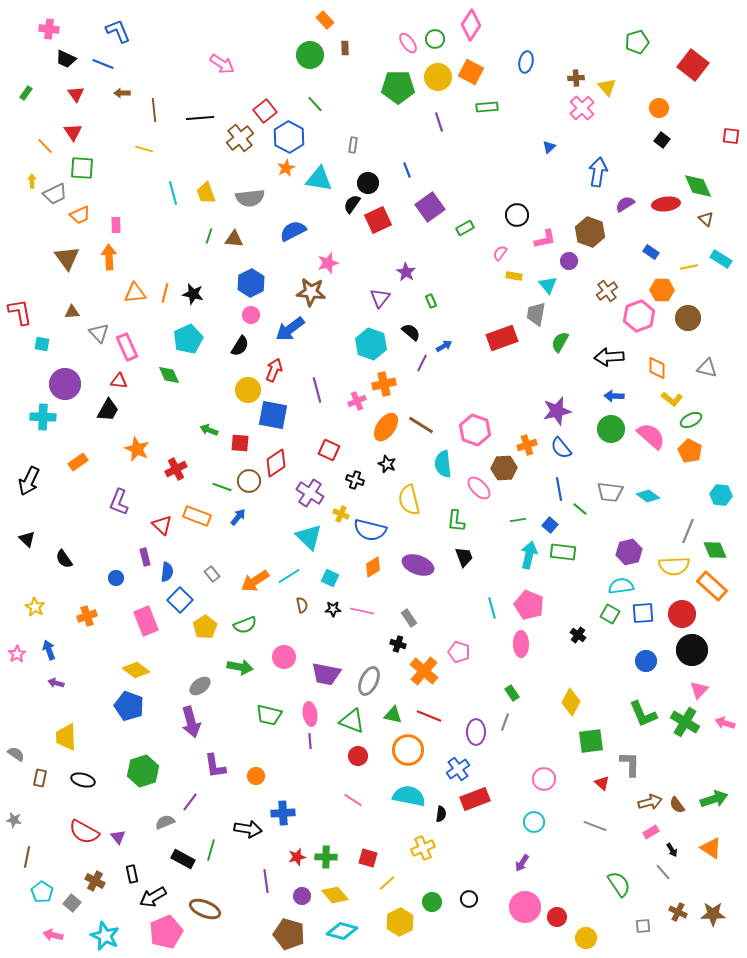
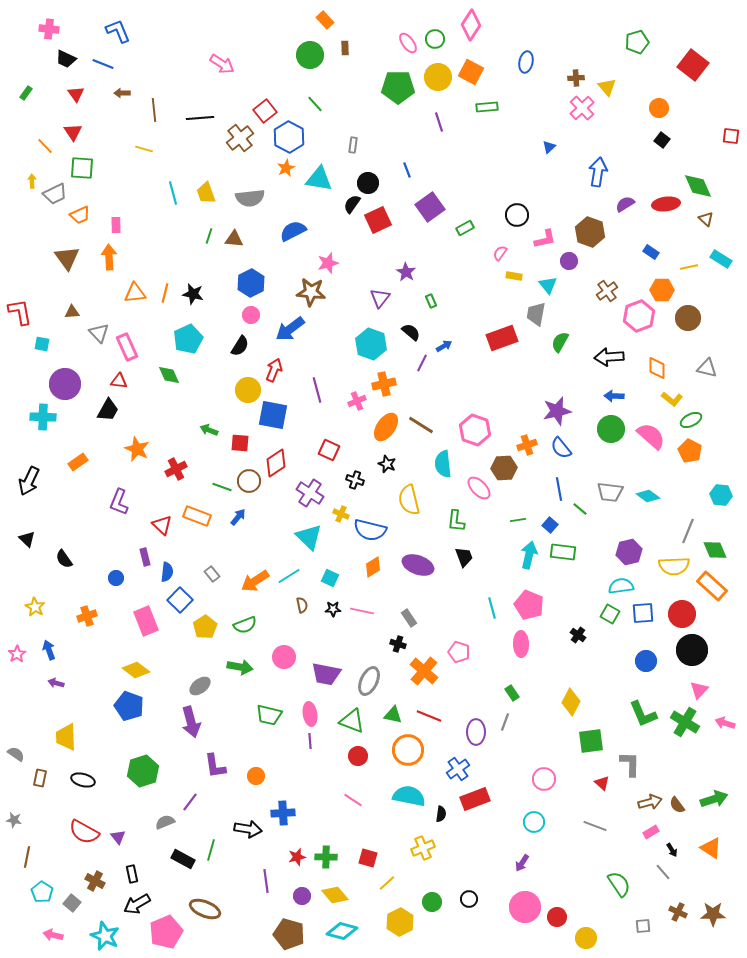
black arrow at (153, 897): moved 16 px left, 7 px down
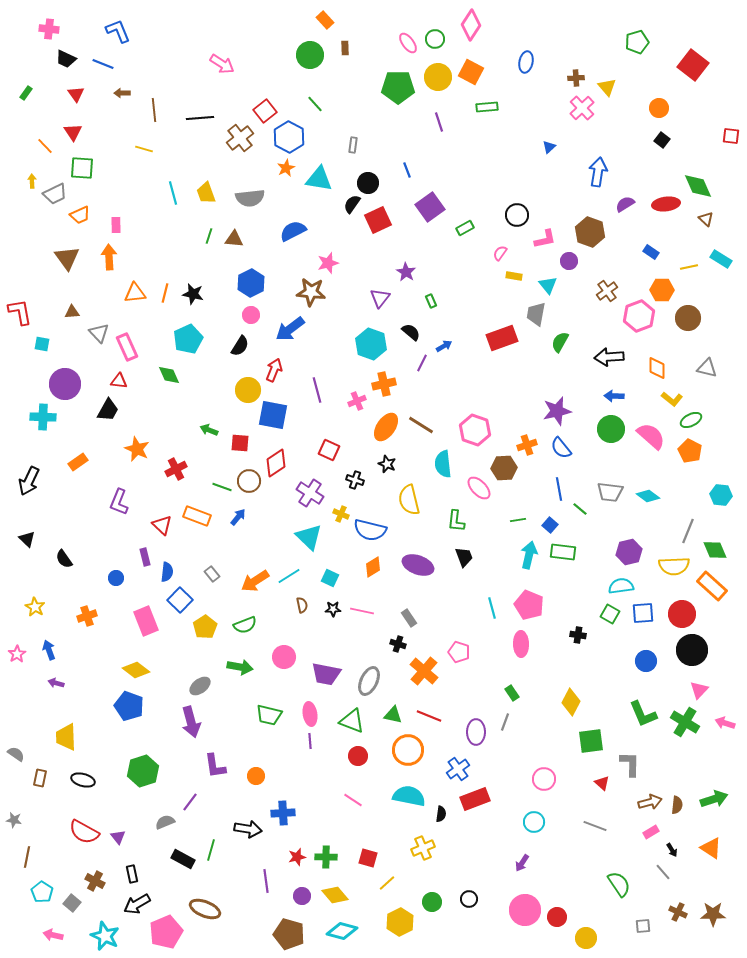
black cross at (578, 635): rotated 28 degrees counterclockwise
brown semicircle at (677, 805): rotated 138 degrees counterclockwise
pink circle at (525, 907): moved 3 px down
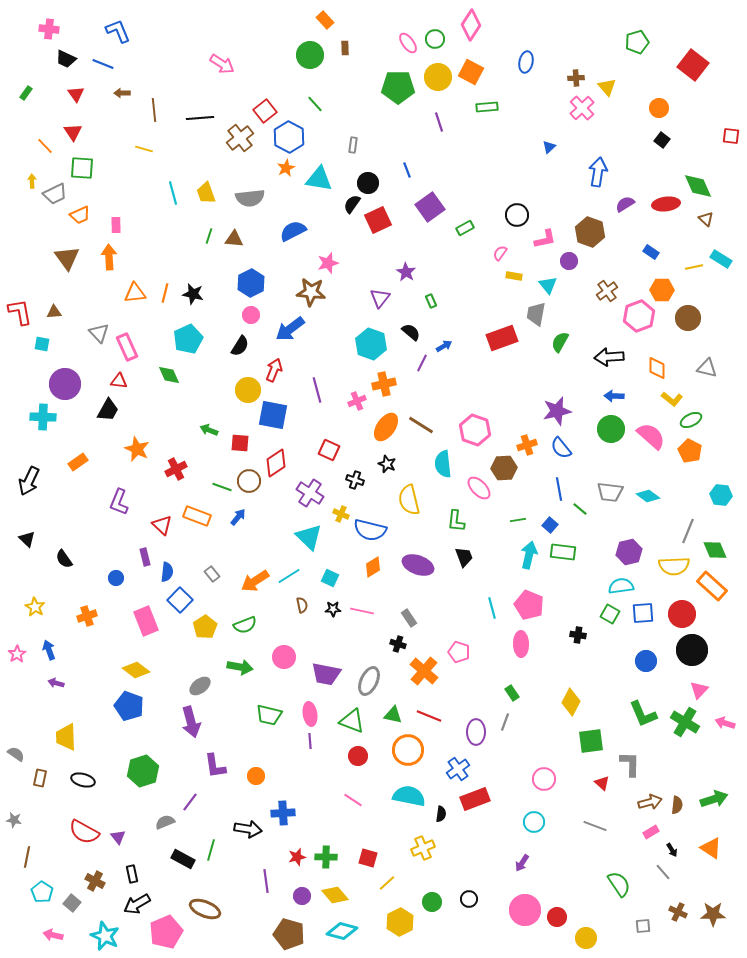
yellow line at (689, 267): moved 5 px right
brown triangle at (72, 312): moved 18 px left
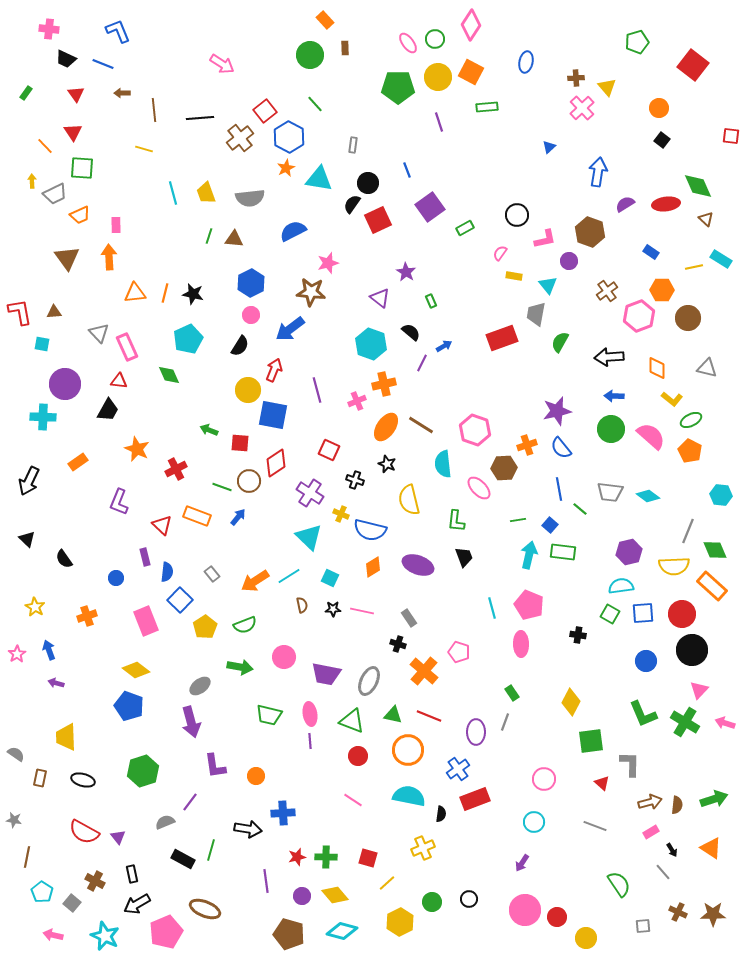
purple triangle at (380, 298): rotated 30 degrees counterclockwise
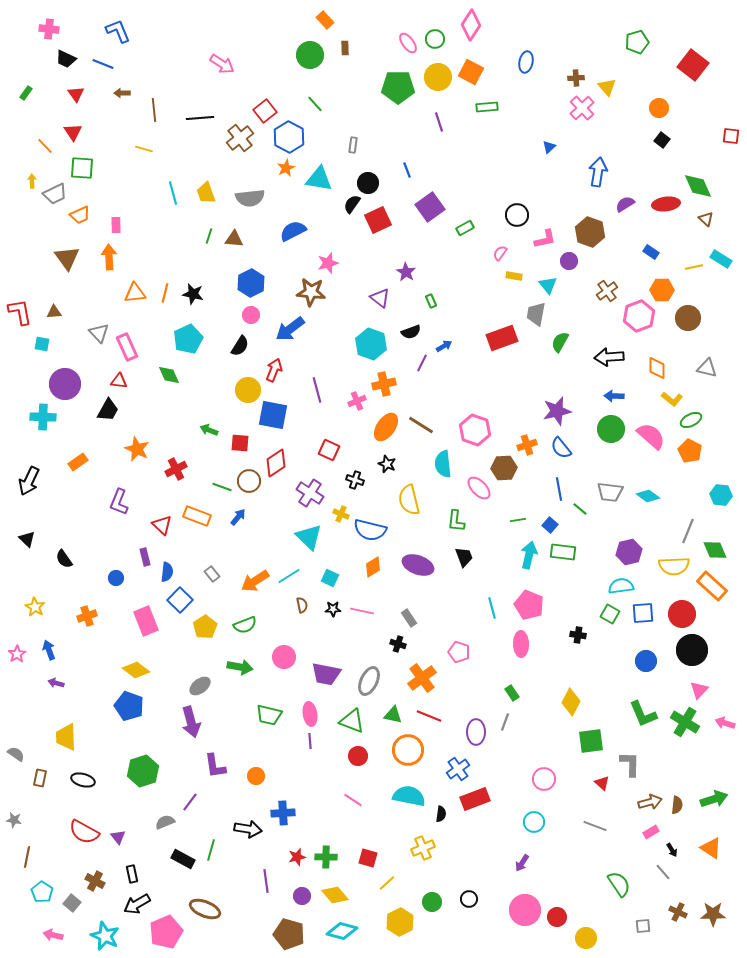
black semicircle at (411, 332): rotated 120 degrees clockwise
orange cross at (424, 671): moved 2 px left, 7 px down; rotated 12 degrees clockwise
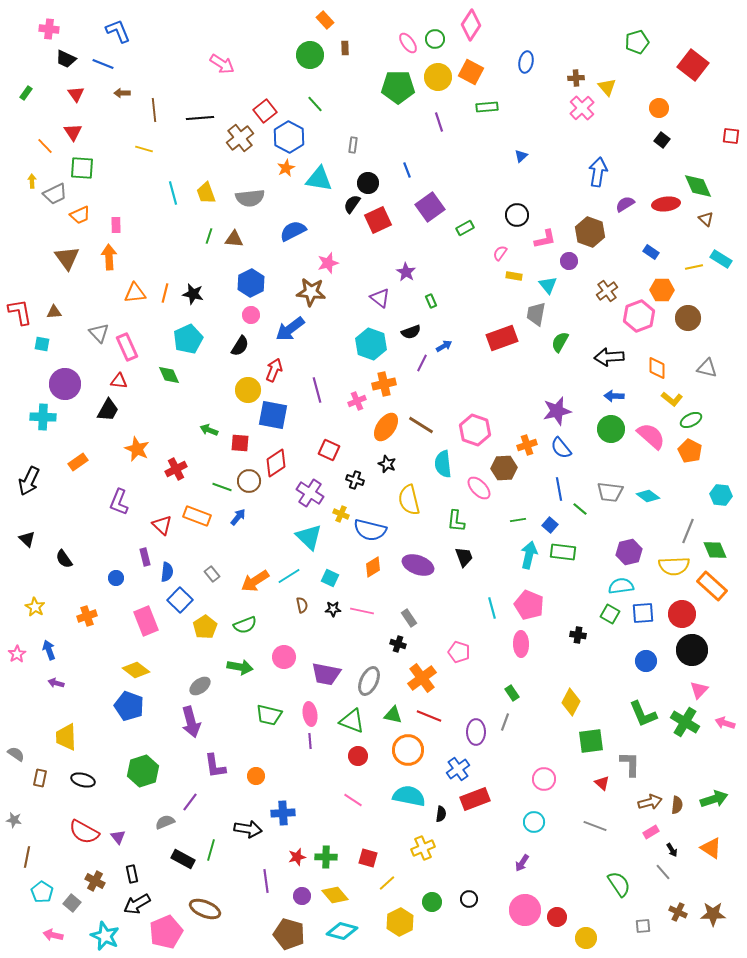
blue triangle at (549, 147): moved 28 px left, 9 px down
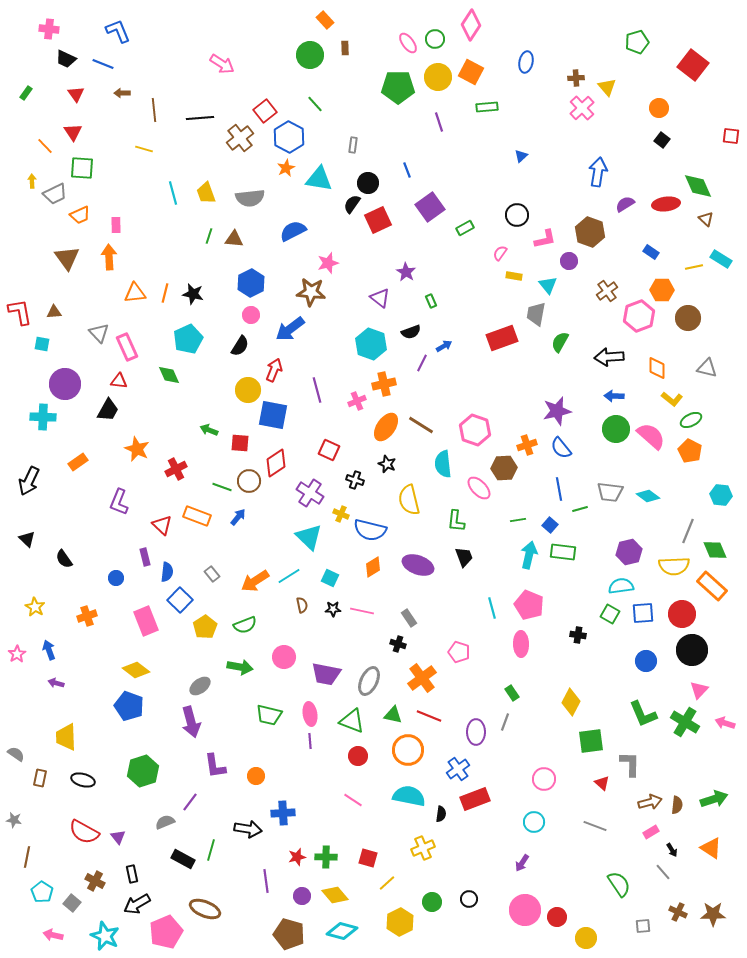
green circle at (611, 429): moved 5 px right
green line at (580, 509): rotated 56 degrees counterclockwise
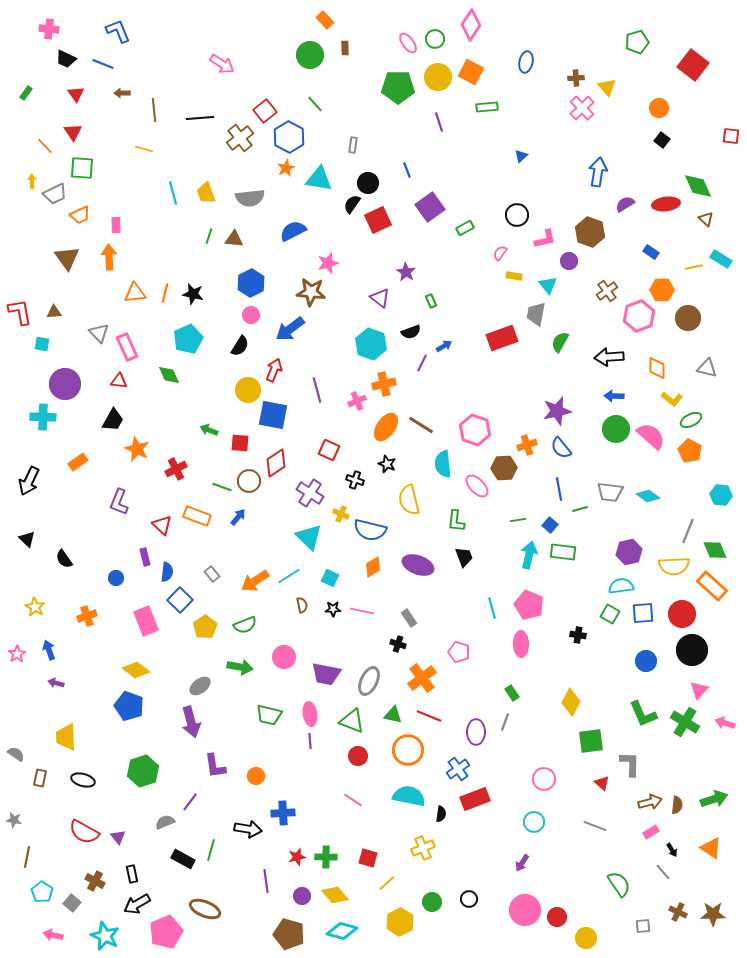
black trapezoid at (108, 410): moved 5 px right, 10 px down
pink ellipse at (479, 488): moved 2 px left, 2 px up
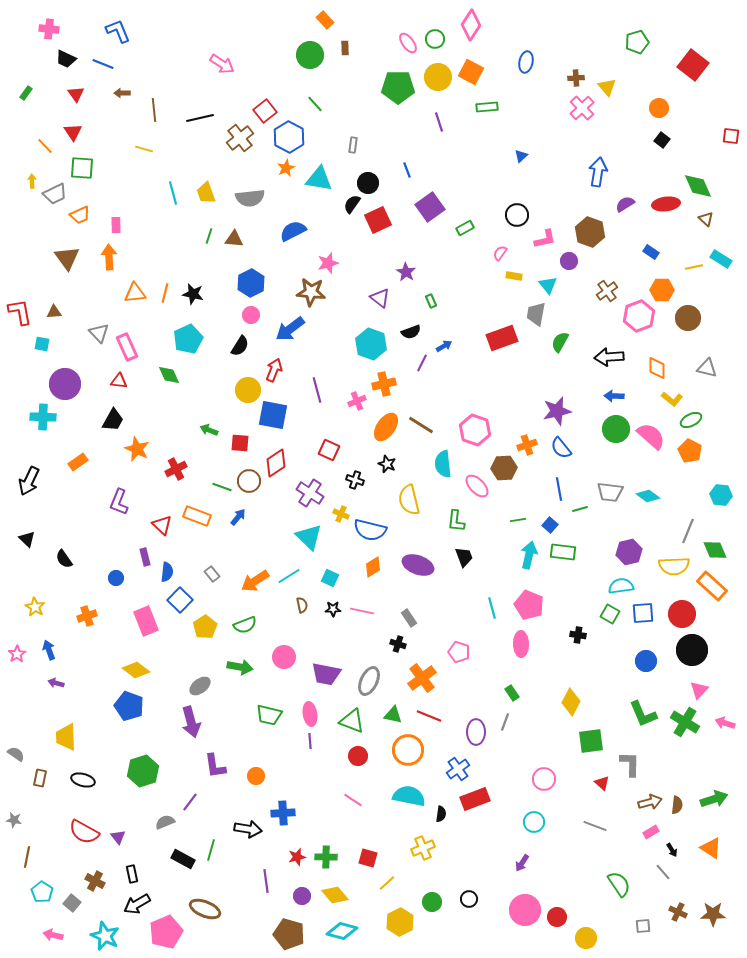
black line at (200, 118): rotated 8 degrees counterclockwise
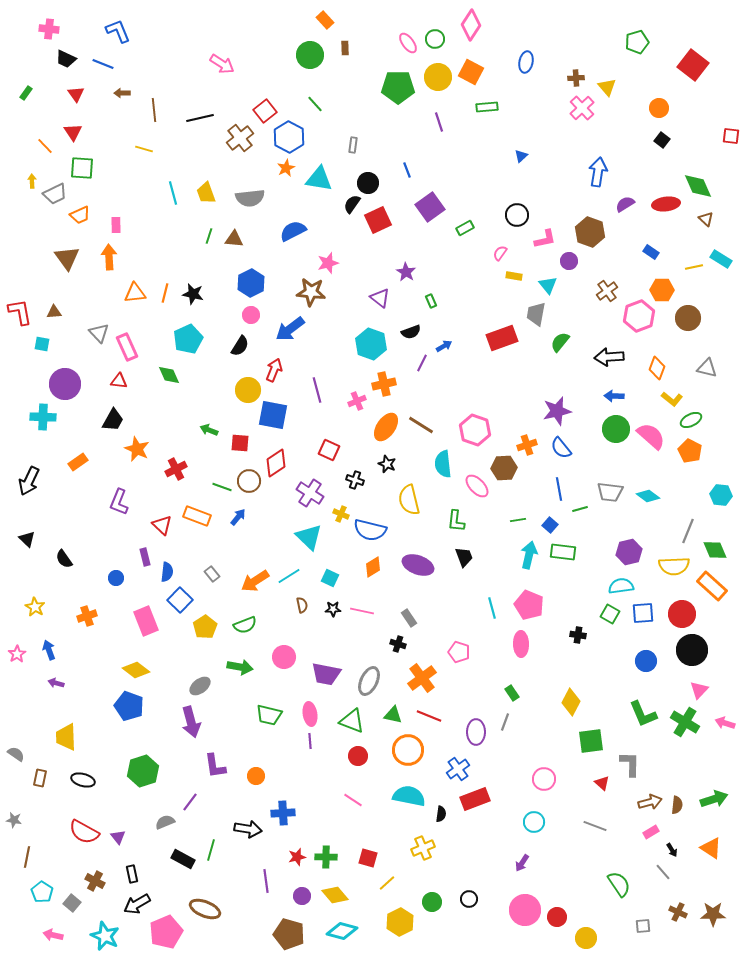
green semicircle at (560, 342): rotated 10 degrees clockwise
orange diamond at (657, 368): rotated 20 degrees clockwise
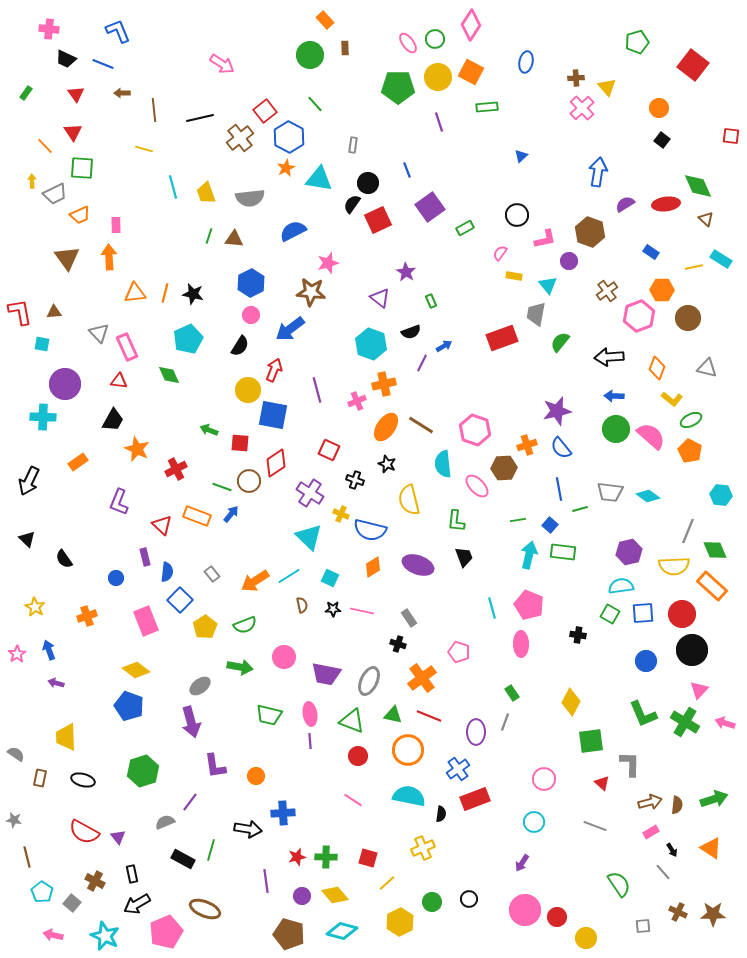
cyan line at (173, 193): moved 6 px up
blue arrow at (238, 517): moved 7 px left, 3 px up
brown line at (27, 857): rotated 25 degrees counterclockwise
